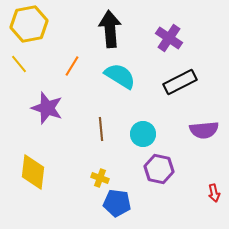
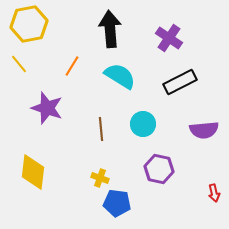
cyan circle: moved 10 px up
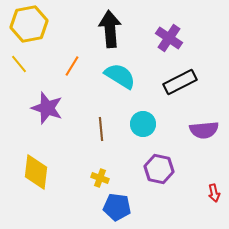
yellow diamond: moved 3 px right
blue pentagon: moved 4 px down
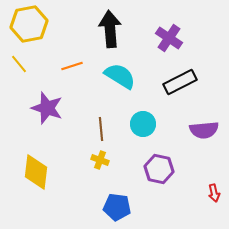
orange line: rotated 40 degrees clockwise
yellow cross: moved 18 px up
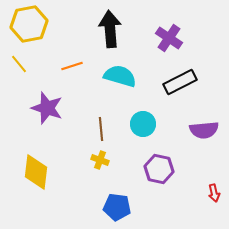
cyan semicircle: rotated 16 degrees counterclockwise
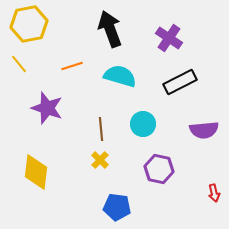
black arrow: rotated 15 degrees counterclockwise
yellow cross: rotated 24 degrees clockwise
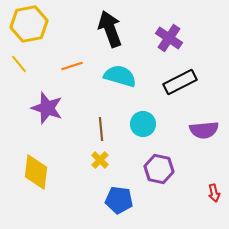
blue pentagon: moved 2 px right, 7 px up
